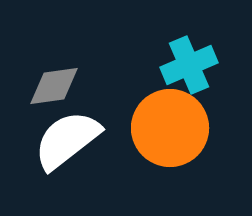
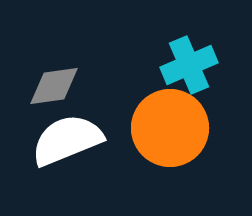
white semicircle: rotated 16 degrees clockwise
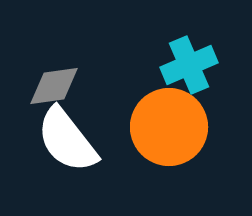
orange circle: moved 1 px left, 1 px up
white semicircle: rotated 106 degrees counterclockwise
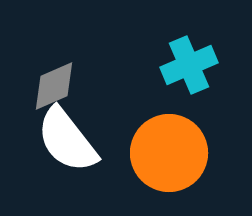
gray diamond: rotated 16 degrees counterclockwise
orange circle: moved 26 px down
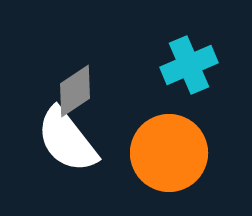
gray diamond: moved 21 px right, 5 px down; rotated 10 degrees counterclockwise
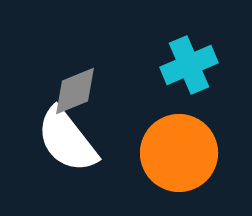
gray diamond: rotated 12 degrees clockwise
orange circle: moved 10 px right
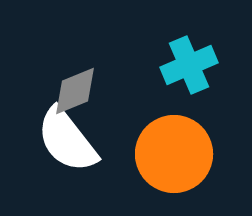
orange circle: moved 5 px left, 1 px down
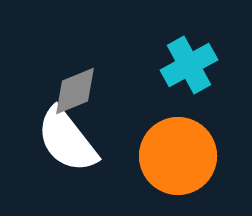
cyan cross: rotated 6 degrees counterclockwise
orange circle: moved 4 px right, 2 px down
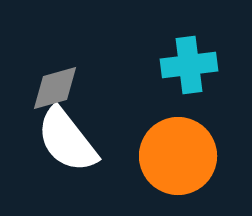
cyan cross: rotated 22 degrees clockwise
gray diamond: moved 20 px left, 3 px up; rotated 6 degrees clockwise
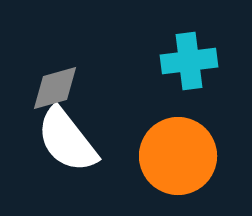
cyan cross: moved 4 px up
